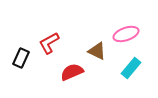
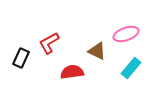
red semicircle: rotated 15 degrees clockwise
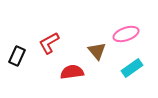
brown triangle: rotated 24 degrees clockwise
black rectangle: moved 4 px left, 2 px up
cyan rectangle: moved 1 px right; rotated 15 degrees clockwise
